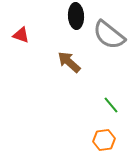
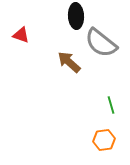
gray semicircle: moved 8 px left, 8 px down
green line: rotated 24 degrees clockwise
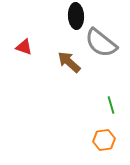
red triangle: moved 3 px right, 12 px down
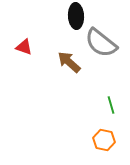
orange hexagon: rotated 20 degrees clockwise
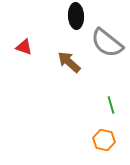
gray semicircle: moved 6 px right
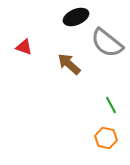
black ellipse: moved 1 px down; rotated 70 degrees clockwise
brown arrow: moved 2 px down
green line: rotated 12 degrees counterclockwise
orange hexagon: moved 2 px right, 2 px up
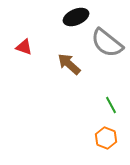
orange hexagon: rotated 10 degrees clockwise
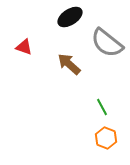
black ellipse: moved 6 px left; rotated 10 degrees counterclockwise
green line: moved 9 px left, 2 px down
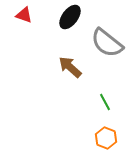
black ellipse: rotated 20 degrees counterclockwise
red triangle: moved 32 px up
brown arrow: moved 1 px right, 3 px down
green line: moved 3 px right, 5 px up
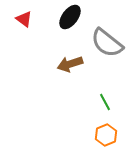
red triangle: moved 4 px down; rotated 18 degrees clockwise
brown arrow: moved 3 px up; rotated 60 degrees counterclockwise
orange hexagon: moved 3 px up; rotated 15 degrees clockwise
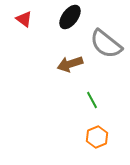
gray semicircle: moved 1 px left, 1 px down
green line: moved 13 px left, 2 px up
orange hexagon: moved 9 px left, 2 px down
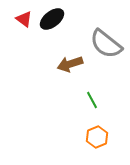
black ellipse: moved 18 px left, 2 px down; rotated 15 degrees clockwise
